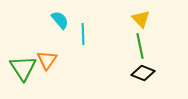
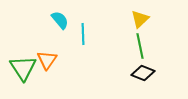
yellow triangle: moved 1 px left; rotated 30 degrees clockwise
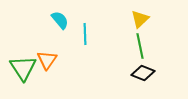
cyan line: moved 2 px right
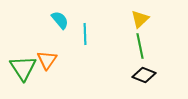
black diamond: moved 1 px right, 2 px down
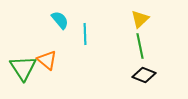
orange triangle: rotated 25 degrees counterclockwise
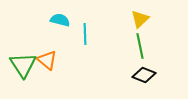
cyan semicircle: rotated 36 degrees counterclockwise
green triangle: moved 3 px up
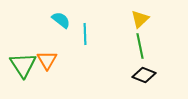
cyan semicircle: moved 1 px right; rotated 24 degrees clockwise
orange triangle: rotated 20 degrees clockwise
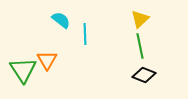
green triangle: moved 5 px down
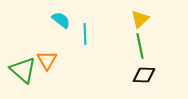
green triangle: rotated 16 degrees counterclockwise
black diamond: rotated 20 degrees counterclockwise
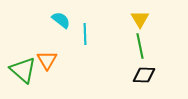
yellow triangle: rotated 18 degrees counterclockwise
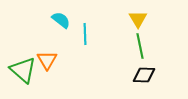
yellow triangle: moved 2 px left
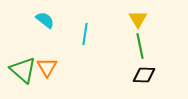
cyan semicircle: moved 16 px left
cyan line: rotated 10 degrees clockwise
orange triangle: moved 7 px down
